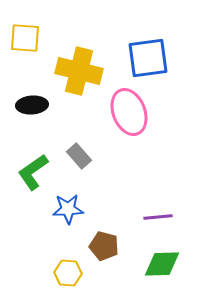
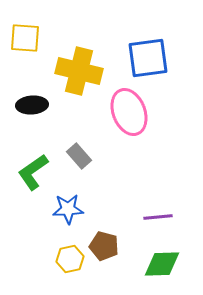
yellow hexagon: moved 2 px right, 14 px up; rotated 16 degrees counterclockwise
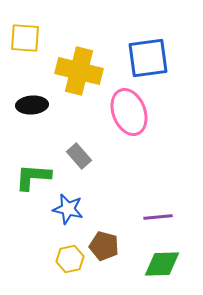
green L-shape: moved 5 px down; rotated 39 degrees clockwise
blue star: rotated 16 degrees clockwise
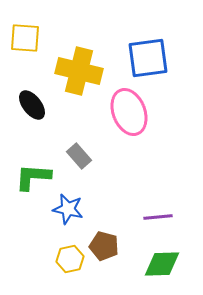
black ellipse: rotated 56 degrees clockwise
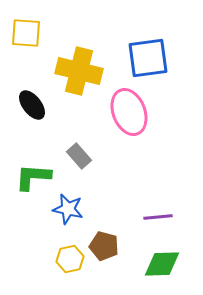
yellow square: moved 1 px right, 5 px up
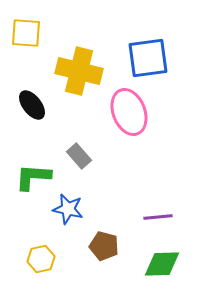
yellow hexagon: moved 29 px left
